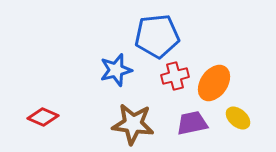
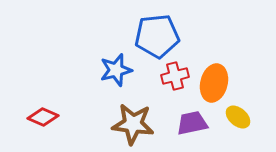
orange ellipse: rotated 21 degrees counterclockwise
yellow ellipse: moved 1 px up
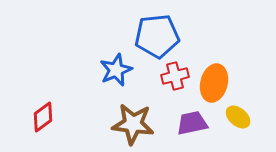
blue star: rotated 8 degrees counterclockwise
red diamond: rotated 60 degrees counterclockwise
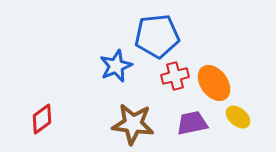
blue star: moved 4 px up
orange ellipse: rotated 51 degrees counterclockwise
red diamond: moved 1 px left, 2 px down
